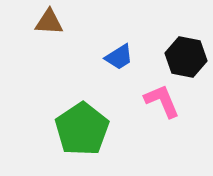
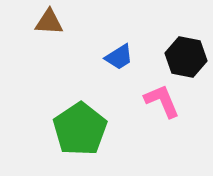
green pentagon: moved 2 px left
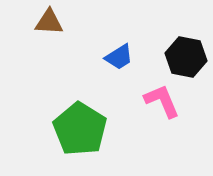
green pentagon: rotated 6 degrees counterclockwise
